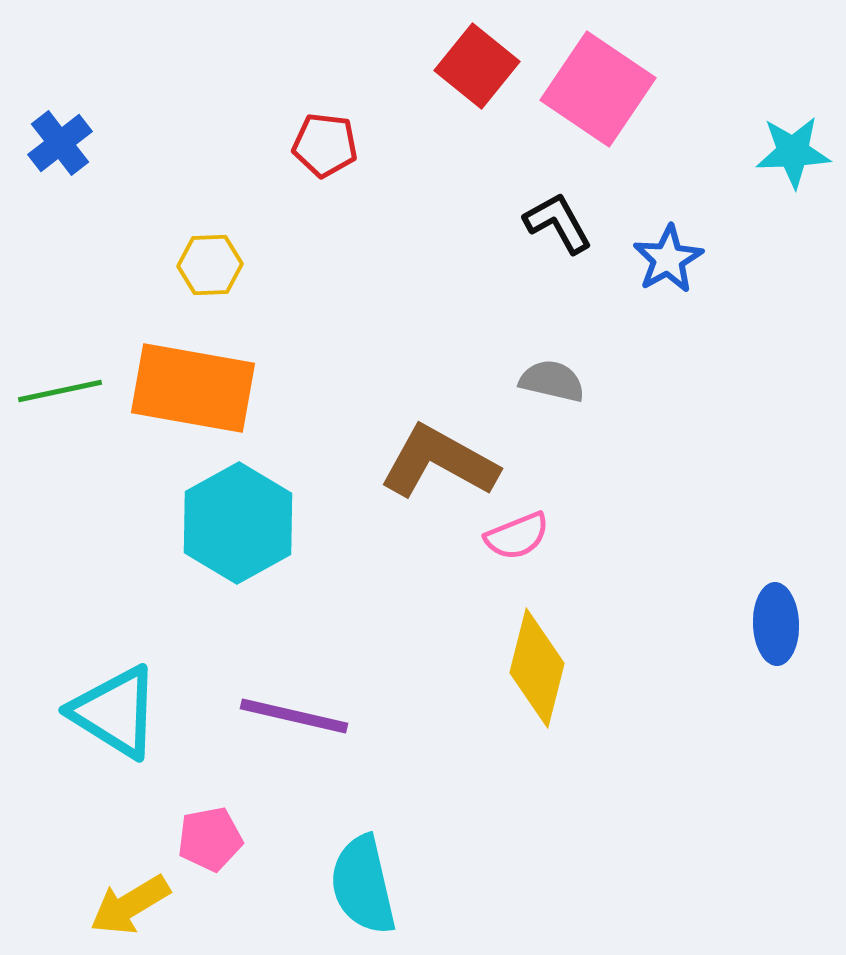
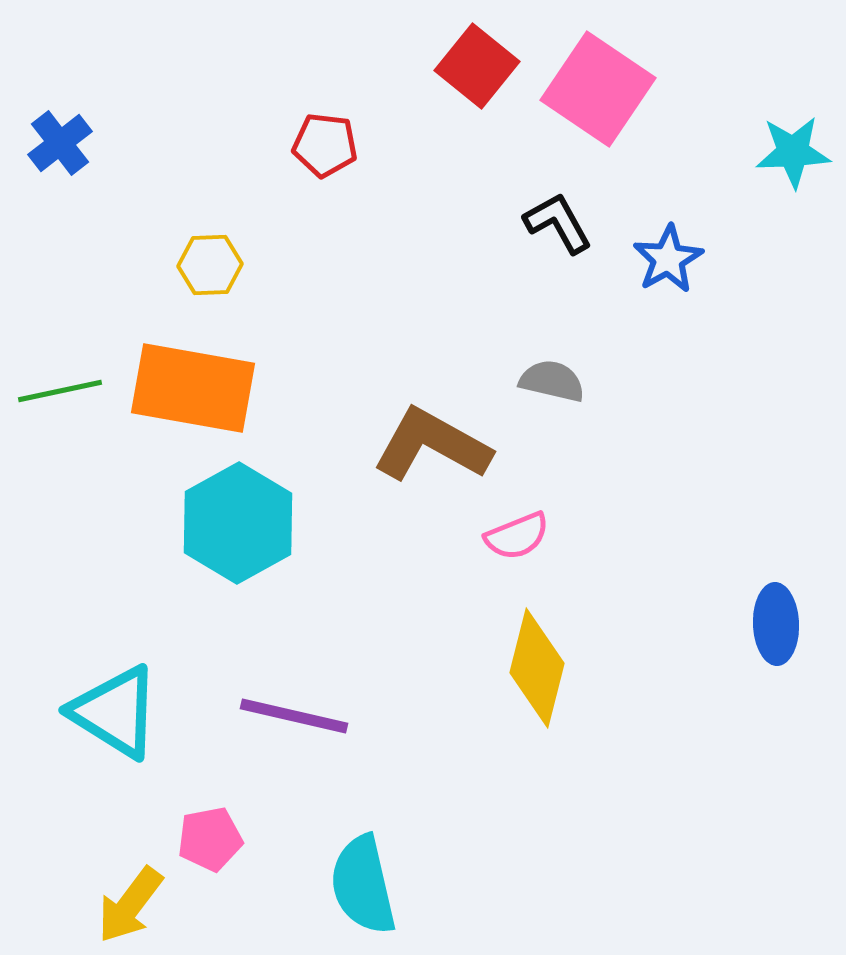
brown L-shape: moved 7 px left, 17 px up
yellow arrow: rotated 22 degrees counterclockwise
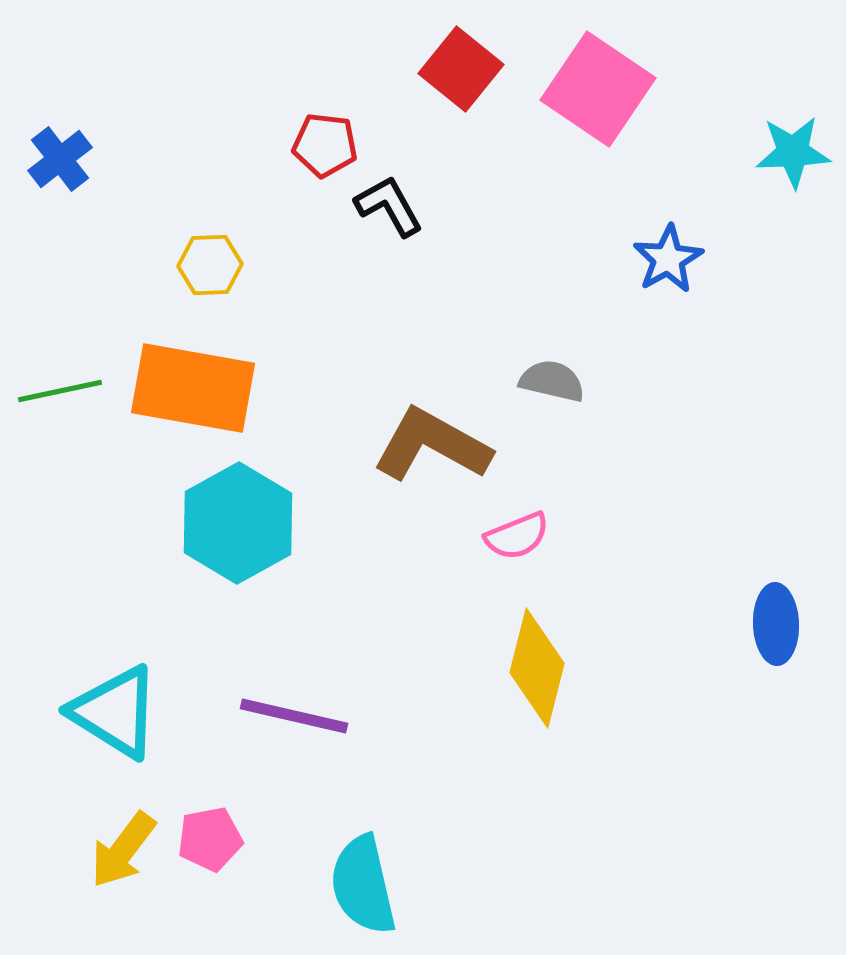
red square: moved 16 px left, 3 px down
blue cross: moved 16 px down
black L-shape: moved 169 px left, 17 px up
yellow arrow: moved 7 px left, 55 px up
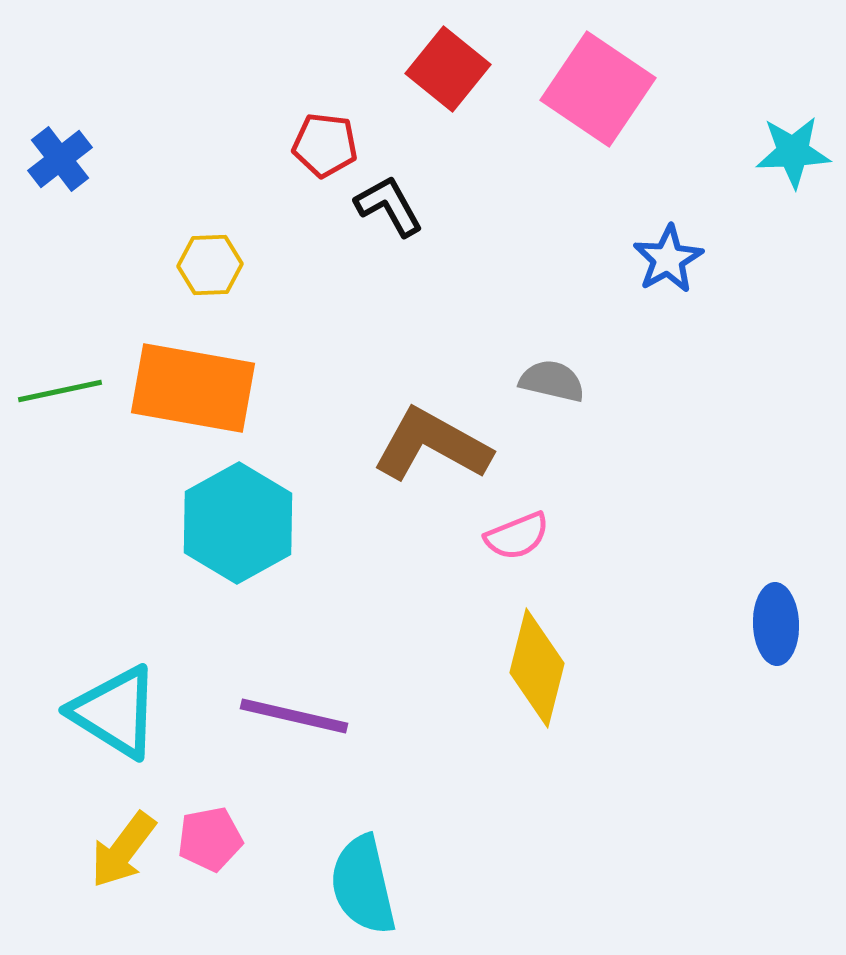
red square: moved 13 px left
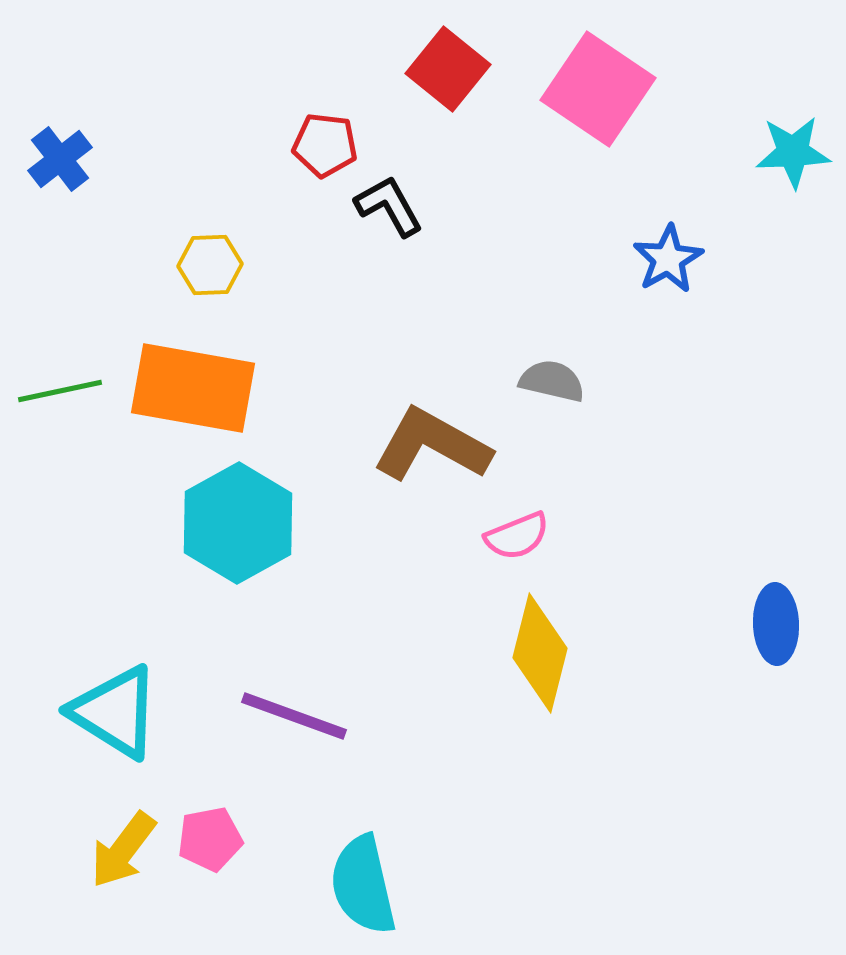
yellow diamond: moved 3 px right, 15 px up
purple line: rotated 7 degrees clockwise
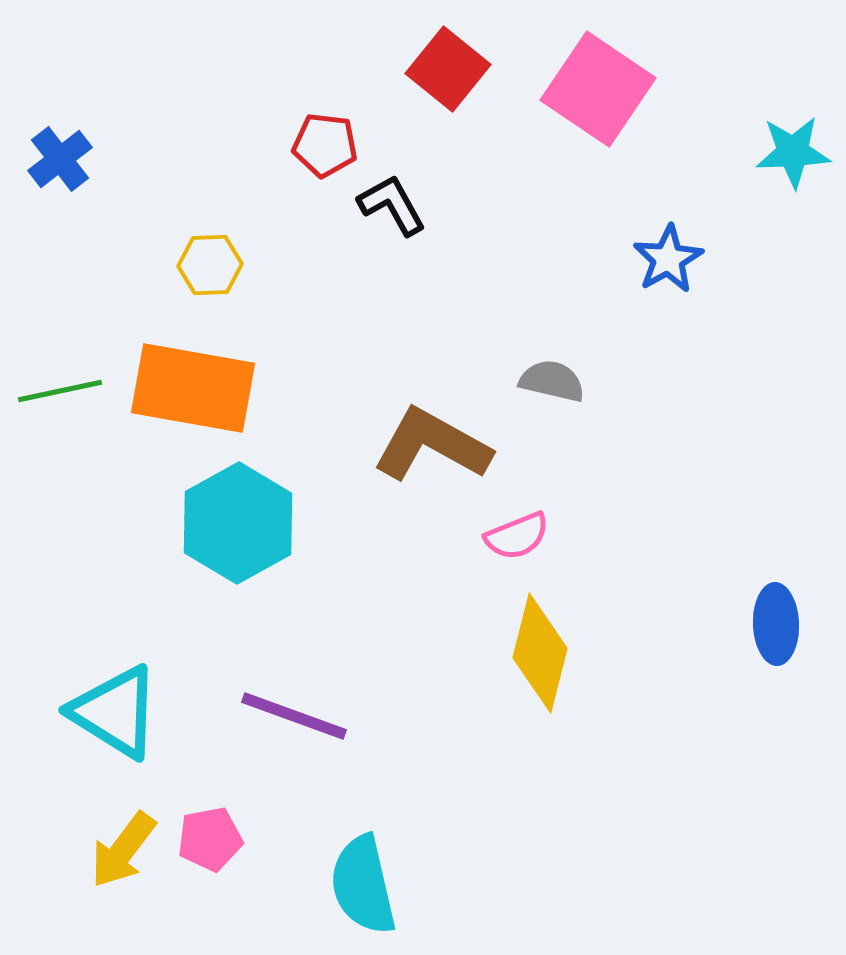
black L-shape: moved 3 px right, 1 px up
